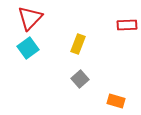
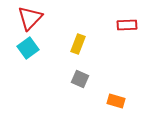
gray square: rotated 24 degrees counterclockwise
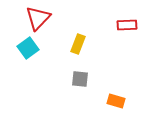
red triangle: moved 8 px right
gray square: rotated 18 degrees counterclockwise
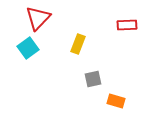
gray square: moved 13 px right; rotated 18 degrees counterclockwise
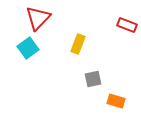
red rectangle: rotated 24 degrees clockwise
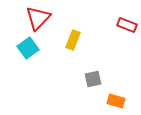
yellow rectangle: moved 5 px left, 4 px up
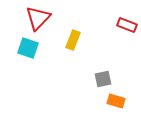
cyan square: rotated 35 degrees counterclockwise
gray square: moved 10 px right
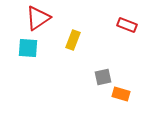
red triangle: rotated 12 degrees clockwise
cyan square: rotated 15 degrees counterclockwise
gray square: moved 2 px up
orange rectangle: moved 5 px right, 7 px up
